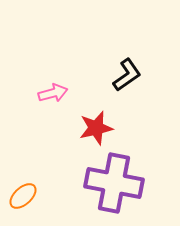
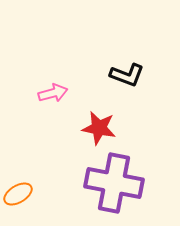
black L-shape: rotated 56 degrees clockwise
red star: moved 3 px right; rotated 24 degrees clockwise
orange ellipse: moved 5 px left, 2 px up; rotated 12 degrees clockwise
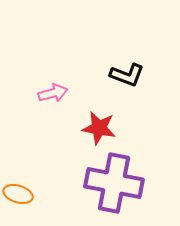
orange ellipse: rotated 48 degrees clockwise
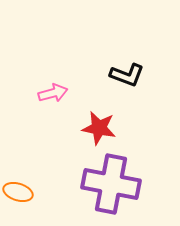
purple cross: moved 3 px left, 1 px down
orange ellipse: moved 2 px up
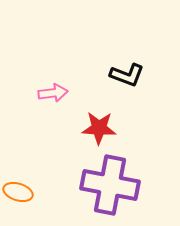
pink arrow: rotated 8 degrees clockwise
red star: rotated 8 degrees counterclockwise
purple cross: moved 1 px left, 1 px down
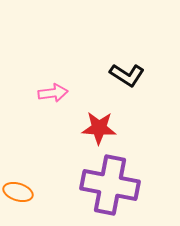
black L-shape: rotated 12 degrees clockwise
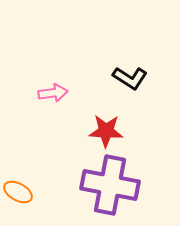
black L-shape: moved 3 px right, 3 px down
red star: moved 7 px right, 3 px down
orange ellipse: rotated 12 degrees clockwise
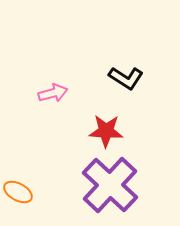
black L-shape: moved 4 px left
pink arrow: rotated 8 degrees counterclockwise
purple cross: rotated 32 degrees clockwise
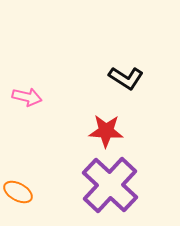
pink arrow: moved 26 px left, 4 px down; rotated 28 degrees clockwise
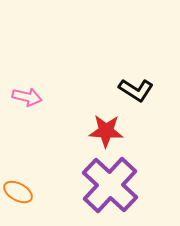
black L-shape: moved 10 px right, 12 px down
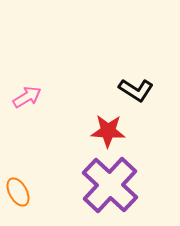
pink arrow: rotated 44 degrees counterclockwise
red star: moved 2 px right
orange ellipse: rotated 32 degrees clockwise
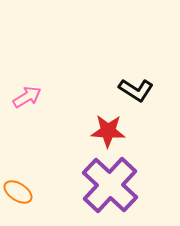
orange ellipse: rotated 28 degrees counterclockwise
